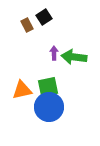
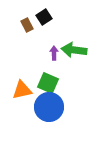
green arrow: moved 7 px up
green square: moved 4 px up; rotated 35 degrees clockwise
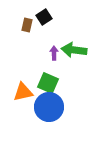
brown rectangle: rotated 40 degrees clockwise
orange triangle: moved 1 px right, 2 px down
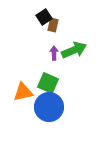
brown rectangle: moved 26 px right
green arrow: rotated 150 degrees clockwise
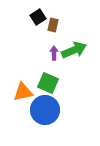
black square: moved 6 px left
blue circle: moved 4 px left, 3 px down
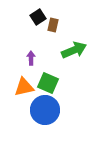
purple arrow: moved 23 px left, 5 px down
orange triangle: moved 1 px right, 5 px up
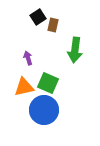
green arrow: moved 1 px right; rotated 120 degrees clockwise
purple arrow: moved 3 px left; rotated 16 degrees counterclockwise
blue circle: moved 1 px left
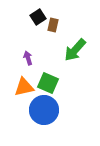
green arrow: rotated 35 degrees clockwise
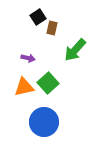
brown rectangle: moved 1 px left, 3 px down
purple arrow: rotated 120 degrees clockwise
green square: rotated 25 degrees clockwise
blue circle: moved 12 px down
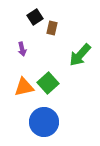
black square: moved 3 px left
green arrow: moved 5 px right, 5 px down
purple arrow: moved 6 px left, 9 px up; rotated 64 degrees clockwise
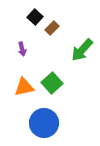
black square: rotated 14 degrees counterclockwise
brown rectangle: rotated 32 degrees clockwise
green arrow: moved 2 px right, 5 px up
green square: moved 4 px right
blue circle: moved 1 px down
